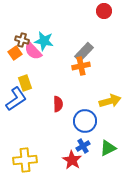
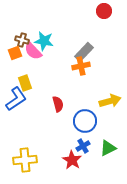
orange square: rotated 16 degrees clockwise
red semicircle: rotated 14 degrees counterclockwise
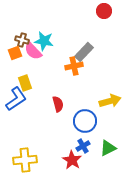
orange cross: moved 7 px left
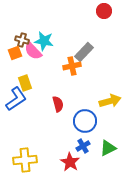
orange cross: moved 2 px left
red star: moved 2 px left, 2 px down
